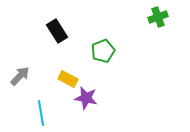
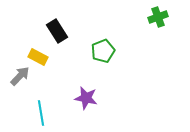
yellow rectangle: moved 30 px left, 22 px up
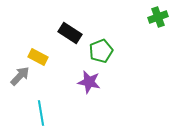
black rectangle: moved 13 px right, 2 px down; rotated 25 degrees counterclockwise
green pentagon: moved 2 px left
purple star: moved 3 px right, 16 px up
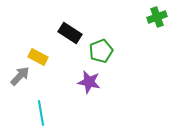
green cross: moved 1 px left
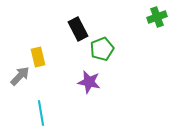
black rectangle: moved 8 px right, 4 px up; rotated 30 degrees clockwise
green pentagon: moved 1 px right, 2 px up
yellow rectangle: rotated 48 degrees clockwise
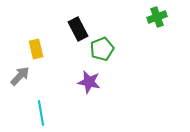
yellow rectangle: moved 2 px left, 8 px up
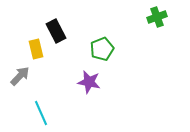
black rectangle: moved 22 px left, 2 px down
cyan line: rotated 15 degrees counterclockwise
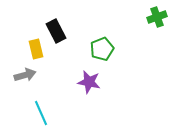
gray arrow: moved 5 px right, 1 px up; rotated 30 degrees clockwise
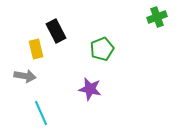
gray arrow: moved 1 px down; rotated 25 degrees clockwise
purple star: moved 1 px right, 7 px down
